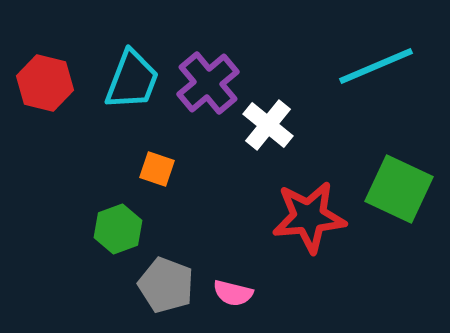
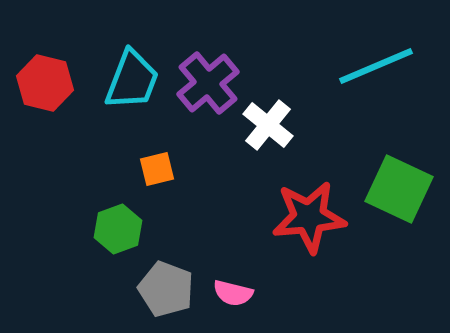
orange square: rotated 33 degrees counterclockwise
gray pentagon: moved 4 px down
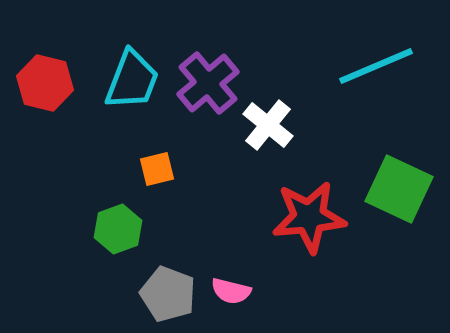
gray pentagon: moved 2 px right, 5 px down
pink semicircle: moved 2 px left, 2 px up
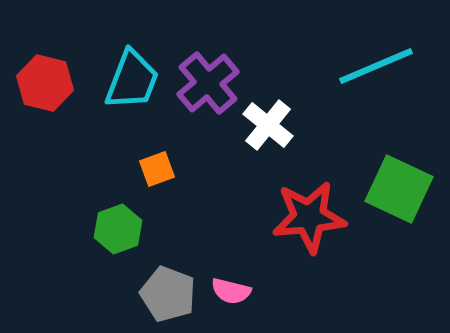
orange square: rotated 6 degrees counterclockwise
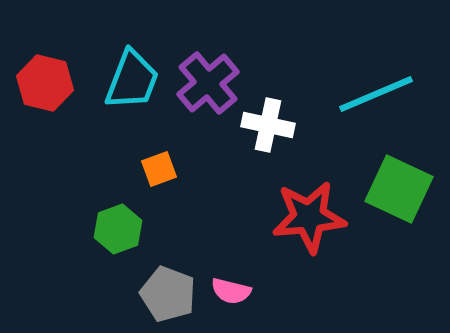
cyan line: moved 28 px down
white cross: rotated 27 degrees counterclockwise
orange square: moved 2 px right
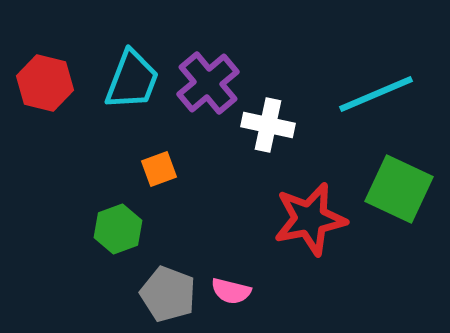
red star: moved 1 px right, 2 px down; rotated 6 degrees counterclockwise
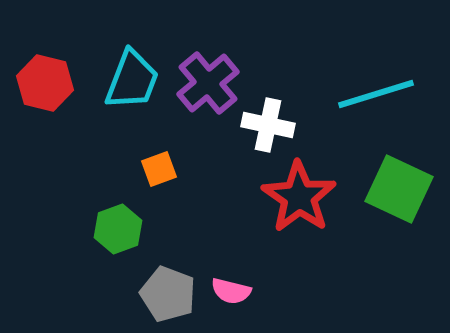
cyan line: rotated 6 degrees clockwise
red star: moved 11 px left, 22 px up; rotated 26 degrees counterclockwise
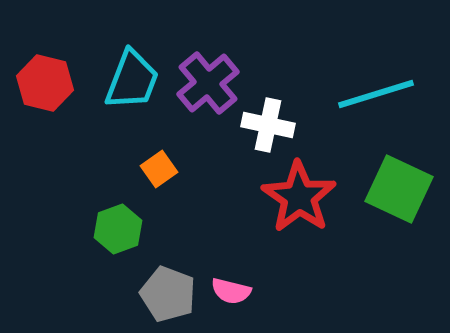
orange square: rotated 15 degrees counterclockwise
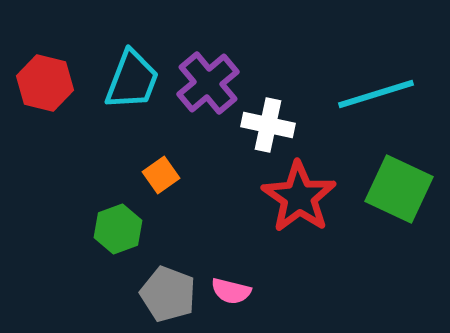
orange square: moved 2 px right, 6 px down
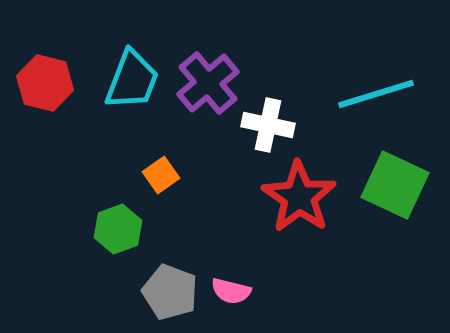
green square: moved 4 px left, 4 px up
gray pentagon: moved 2 px right, 2 px up
